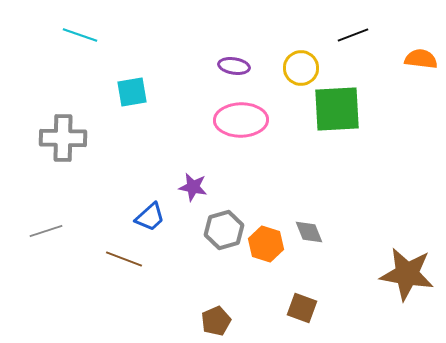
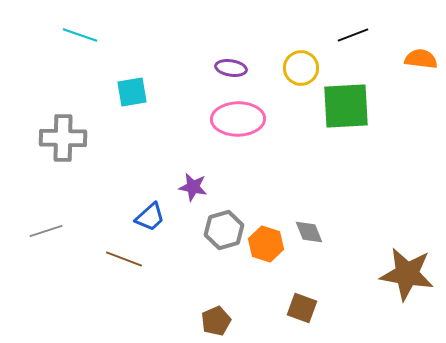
purple ellipse: moved 3 px left, 2 px down
green square: moved 9 px right, 3 px up
pink ellipse: moved 3 px left, 1 px up
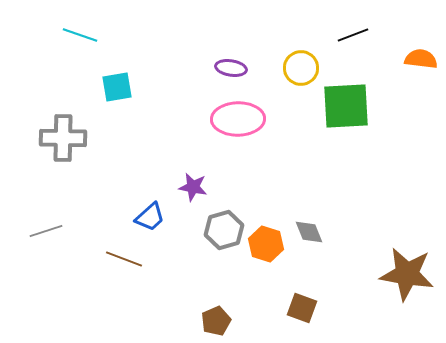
cyan square: moved 15 px left, 5 px up
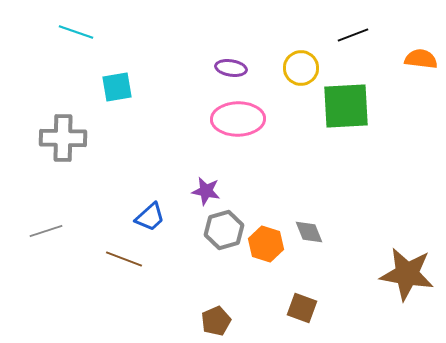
cyan line: moved 4 px left, 3 px up
purple star: moved 13 px right, 4 px down
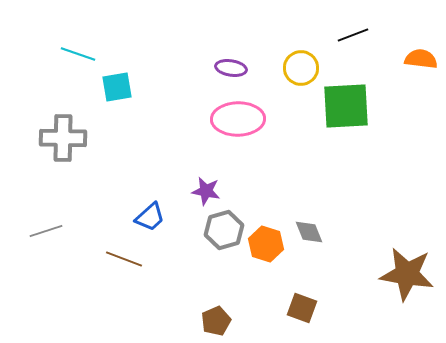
cyan line: moved 2 px right, 22 px down
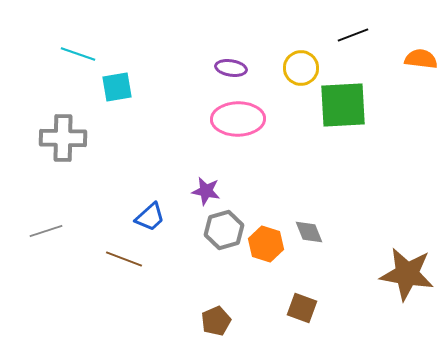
green square: moved 3 px left, 1 px up
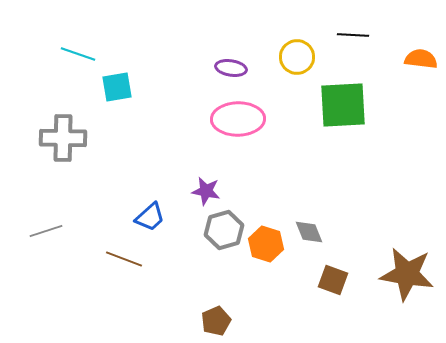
black line: rotated 24 degrees clockwise
yellow circle: moved 4 px left, 11 px up
brown square: moved 31 px right, 28 px up
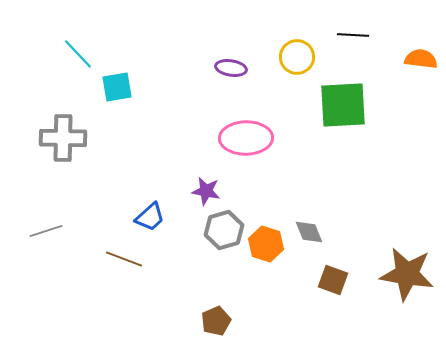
cyan line: rotated 28 degrees clockwise
pink ellipse: moved 8 px right, 19 px down
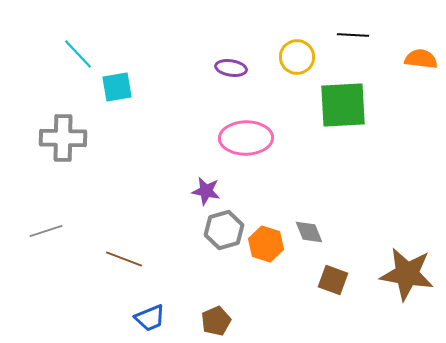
blue trapezoid: moved 101 px down; rotated 20 degrees clockwise
